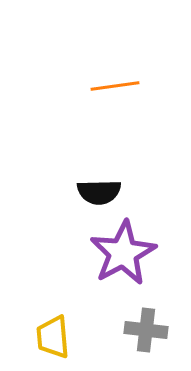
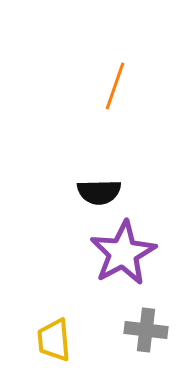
orange line: rotated 63 degrees counterclockwise
yellow trapezoid: moved 1 px right, 3 px down
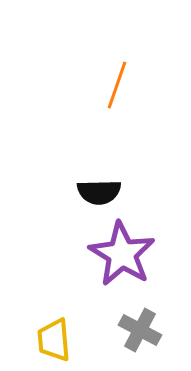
orange line: moved 2 px right, 1 px up
purple star: moved 1 px left, 1 px down; rotated 12 degrees counterclockwise
gray cross: moved 6 px left; rotated 21 degrees clockwise
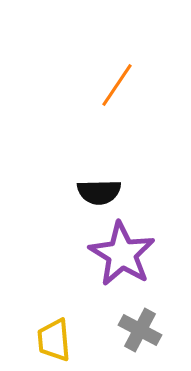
orange line: rotated 15 degrees clockwise
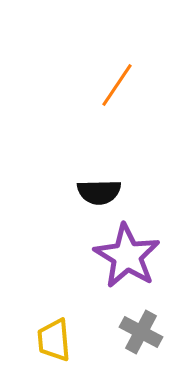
purple star: moved 5 px right, 2 px down
gray cross: moved 1 px right, 2 px down
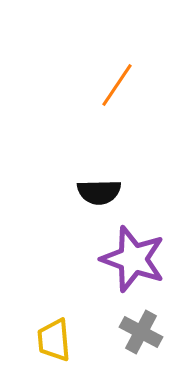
purple star: moved 6 px right, 3 px down; rotated 12 degrees counterclockwise
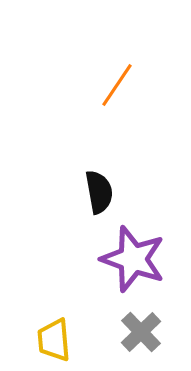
black semicircle: rotated 99 degrees counterclockwise
gray cross: rotated 18 degrees clockwise
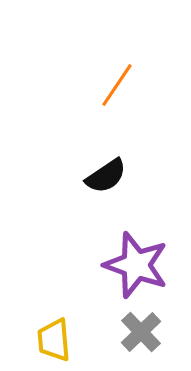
black semicircle: moved 7 px right, 16 px up; rotated 66 degrees clockwise
purple star: moved 3 px right, 6 px down
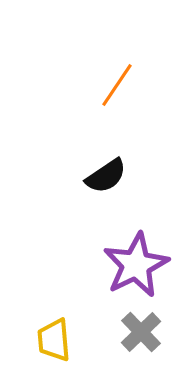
purple star: rotated 26 degrees clockwise
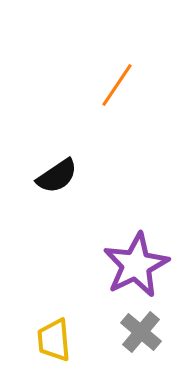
black semicircle: moved 49 px left
gray cross: rotated 6 degrees counterclockwise
